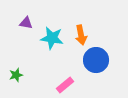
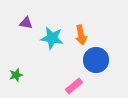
pink rectangle: moved 9 px right, 1 px down
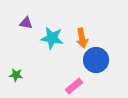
orange arrow: moved 1 px right, 3 px down
green star: rotated 24 degrees clockwise
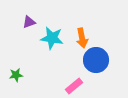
purple triangle: moved 3 px right, 1 px up; rotated 32 degrees counterclockwise
green star: rotated 16 degrees counterclockwise
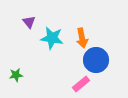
purple triangle: rotated 48 degrees counterclockwise
pink rectangle: moved 7 px right, 2 px up
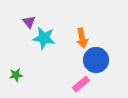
cyan star: moved 8 px left
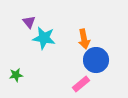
orange arrow: moved 2 px right, 1 px down
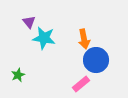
green star: moved 2 px right; rotated 16 degrees counterclockwise
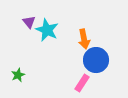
cyan star: moved 3 px right, 8 px up; rotated 15 degrees clockwise
pink rectangle: moved 1 px right, 1 px up; rotated 18 degrees counterclockwise
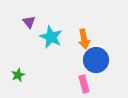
cyan star: moved 4 px right, 7 px down
pink rectangle: moved 2 px right, 1 px down; rotated 48 degrees counterclockwise
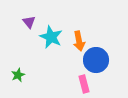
orange arrow: moved 5 px left, 2 px down
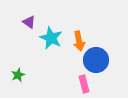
purple triangle: rotated 16 degrees counterclockwise
cyan star: moved 1 px down
